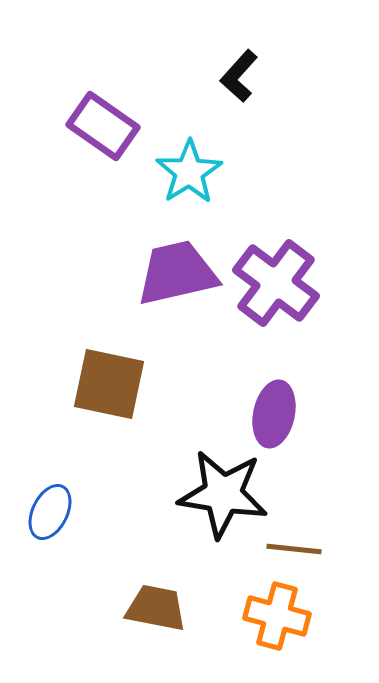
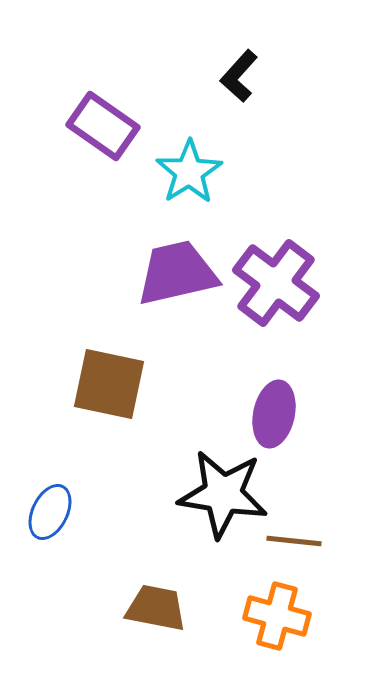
brown line: moved 8 px up
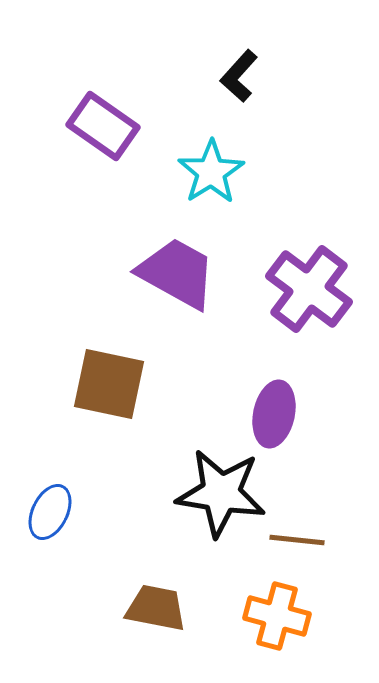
cyan star: moved 22 px right
purple trapezoid: rotated 42 degrees clockwise
purple cross: moved 33 px right, 6 px down
black star: moved 2 px left, 1 px up
brown line: moved 3 px right, 1 px up
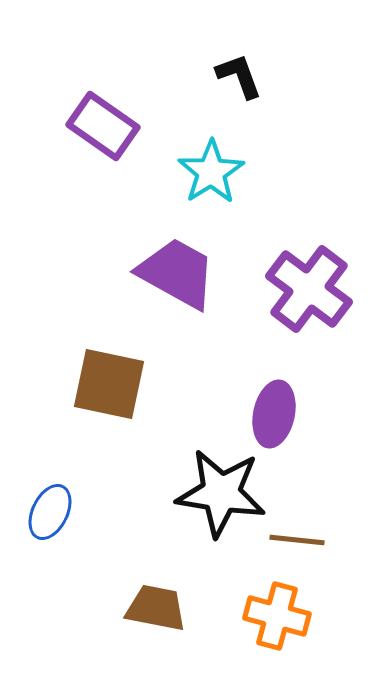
black L-shape: rotated 118 degrees clockwise
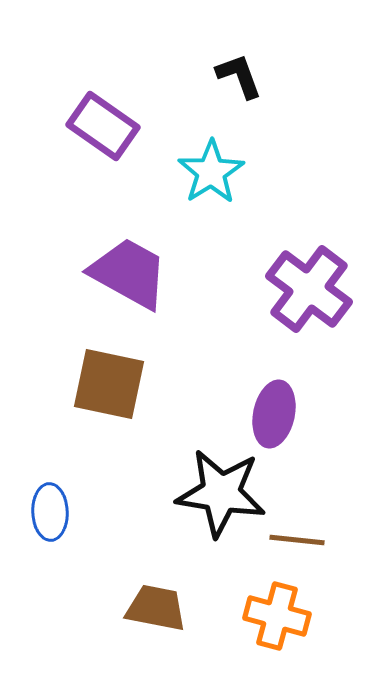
purple trapezoid: moved 48 px left
blue ellipse: rotated 28 degrees counterclockwise
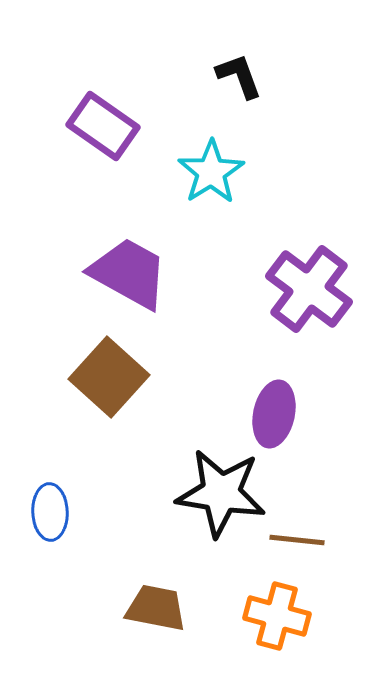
brown square: moved 7 px up; rotated 30 degrees clockwise
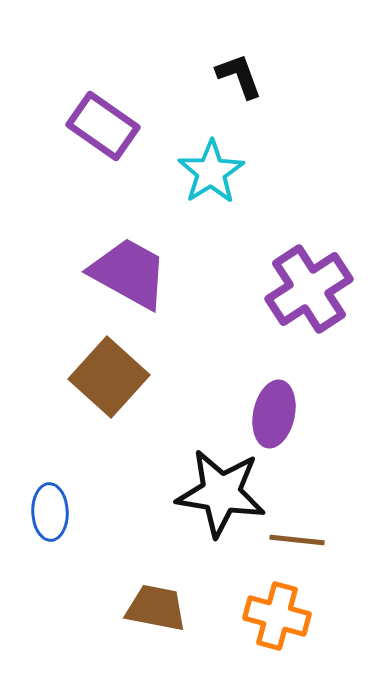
purple cross: rotated 20 degrees clockwise
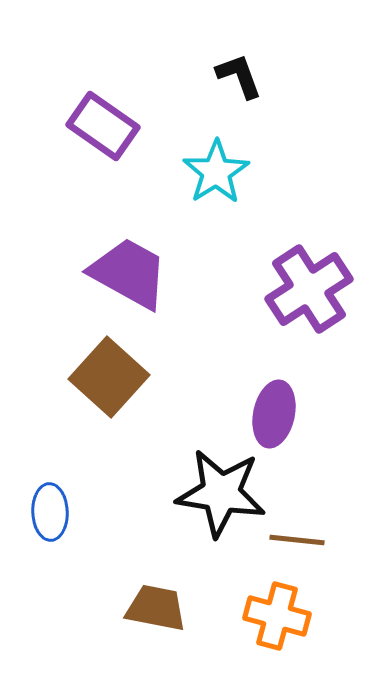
cyan star: moved 5 px right
